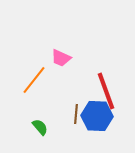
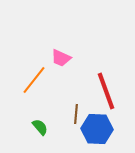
blue hexagon: moved 13 px down
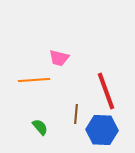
pink trapezoid: moved 2 px left; rotated 10 degrees counterclockwise
orange line: rotated 48 degrees clockwise
blue hexagon: moved 5 px right, 1 px down
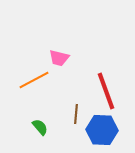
orange line: rotated 24 degrees counterclockwise
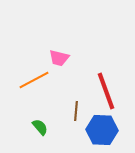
brown line: moved 3 px up
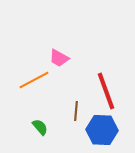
pink trapezoid: rotated 15 degrees clockwise
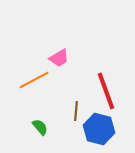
pink trapezoid: rotated 60 degrees counterclockwise
blue hexagon: moved 3 px left, 1 px up; rotated 12 degrees clockwise
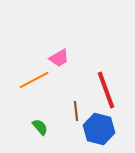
red line: moved 1 px up
brown line: rotated 12 degrees counterclockwise
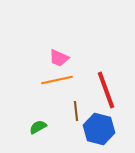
pink trapezoid: rotated 55 degrees clockwise
orange line: moved 23 px right; rotated 16 degrees clockwise
green semicircle: moved 2 px left; rotated 78 degrees counterclockwise
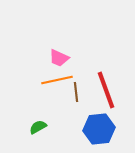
brown line: moved 19 px up
blue hexagon: rotated 20 degrees counterclockwise
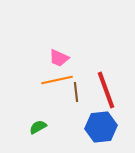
blue hexagon: moved 2 px right, 2 px up
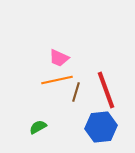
brown line: rotated 24 degrees clockwise
